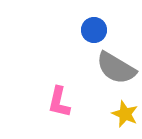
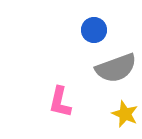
gray semicircle: rotated 51 degrees counterclockwise
pink L-shape: moved 1 px right
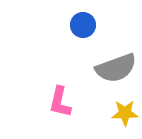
blue circle: moved 11 px left, 5 px up
yellow star: moved 1 px up; rotated 24 degrees counterclockwise
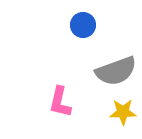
gray semicircle: moved 3 px down
yellow star: moved 2 px left, 1 px up
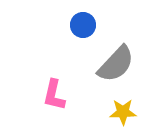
gray semicircle: moved 7 px up; rotated 27 degrees counterclockwise
pink L-shape: moved 6 px left, 7 px up
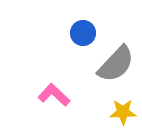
blue circle: moved 8 px down
pink L-shape: rotated 120 degrees clockwise
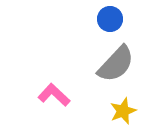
blue circle: moved 27 px right, 14 px up
yellow star: moved 1 px up; rotated 20 degrees counterclockwise
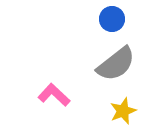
blue circle: moved 2 px right
gray semicircle: rotated 9 degrees clockwise
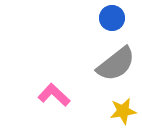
blue circle: moved 1 px up
yellow star: rotated 12 degrees clockwise
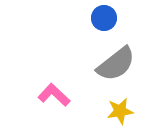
blue circle: moved 8 px left
yellow star: moved 3 px left
